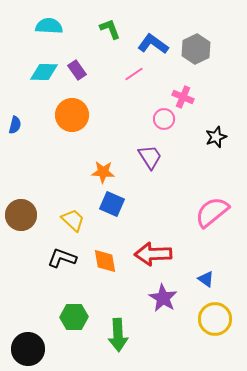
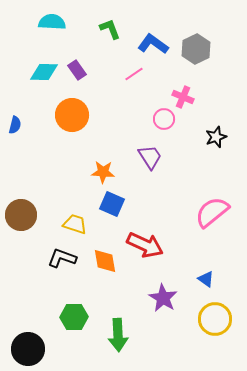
cyan semicircle: moved 3 px right, 4 px up
yellow trapezoid: moved 2 px right, 4 px down; rotated 25 degrees counterclockwise
red arrow: moved 8 px left, 9 px up; rotated 153 degrees counterclockwise
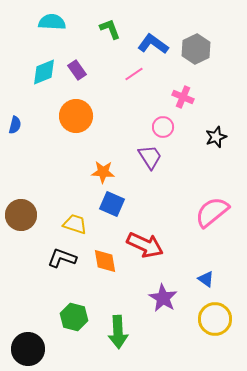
cyan diamond: rotated 24 degrees counterclockwise
orange circle: moved 4 px right, 1 px down
pink circle: moved 1 px left, 8 px down
green hexagon: rotated 16 degrees clockwise
green arrow: moved 3 px up
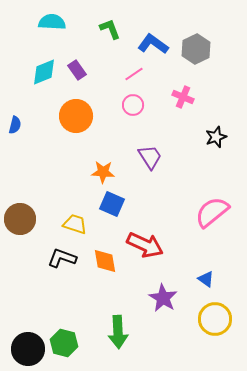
pink circle: moved 30 px left, 22 px up
brown circle: moved 1 px left, 4 px down
green hexagon: moved 10 px left, 26 px down
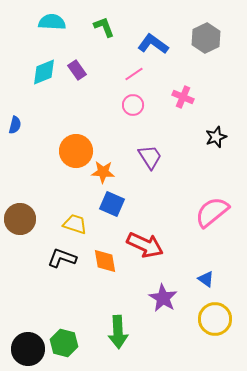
green L-shape: moved 6 px left, 2 px up
gray hexagon: moved 10 px right, 11 px up
orange circle: moved 35 px down
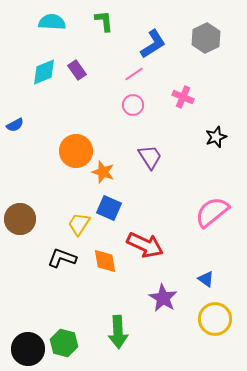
green L-shape: moved 6 px up; rotated 15 degrees clockwise
blue L-shape: rotated 112 degrees clockwise
blue semicircle: rotated 48 degrees clockwise
orange star: rotated 15 degrees clockwise
blue square: moved 3 px left, 4 px down
yellow trapezoid: moved 4 px right; rotated 75 degrees counterclockwise
